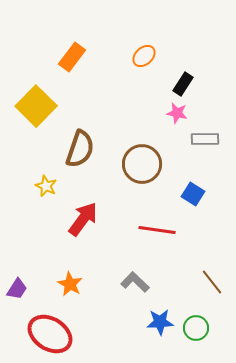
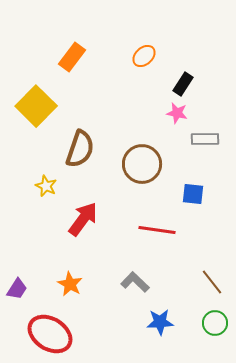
blue square: rotated 25 degrees counterclockwise
green circle: moved 19 px right, 5 px up
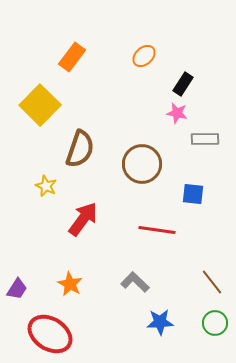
yellow square: moved 4 px right, 1 px up
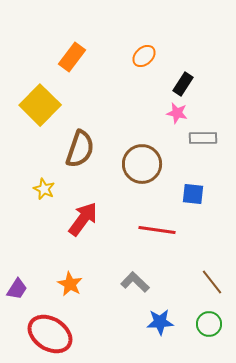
gray rectangle: moved 2 px left, 1 px up
yellow star: moved 2 px left, 3 px down
green circle: moved 6 px left, 1 px down
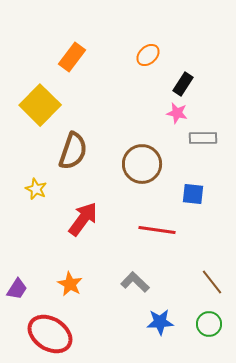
orange ellipse: moved 4 px right, 1 px up
brown semicircle: moved 7 px left, 2 px down
yellow star: moved 8 px left
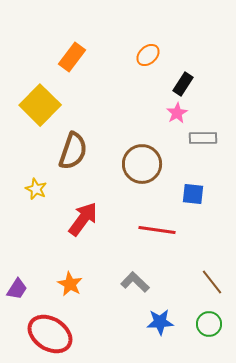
pink star: rotated 30 degrees clockwise
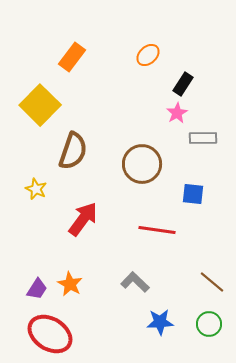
brown line: rotated 12 degrees counterclockwise
purple trapezoid: moved 20 px right
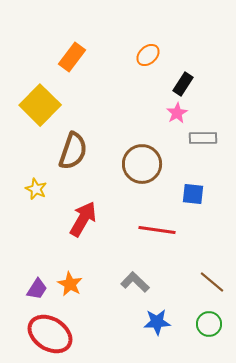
red arrow: rotated 6 degrees counterclockwise
blue star: moved 3 px left
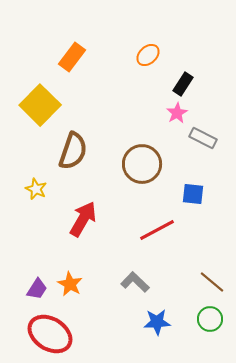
gray rectangle: rotated 28 degrees clockwise
red line: rotated 36 degrees counterclockwise
green circle: moved 1 px right, 5 px up
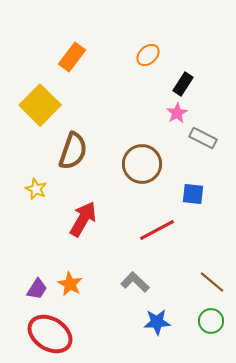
green circle: moved 1 px right, 2 px down
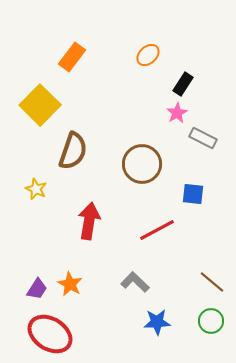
red arrow: moved 6 px right, 2 px down; rotated 21 degrees counterclockwise
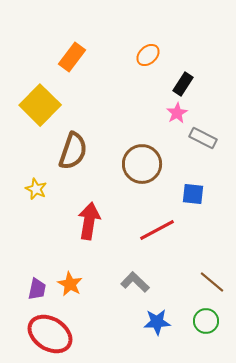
purple trapezoid: rotated 20 degrees counterclockwise
green circle: moved 5 px left
